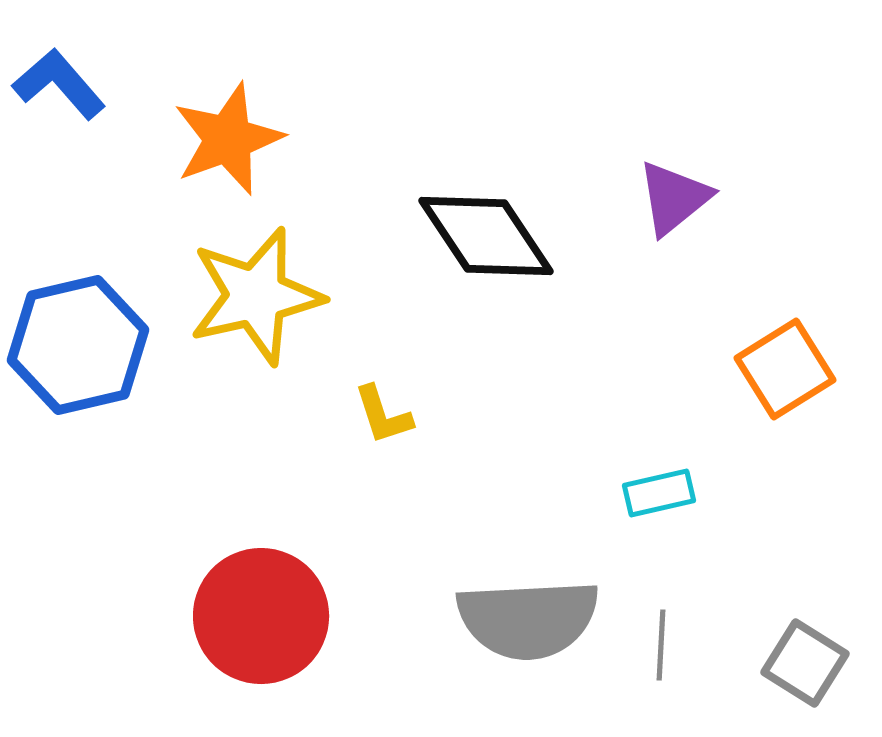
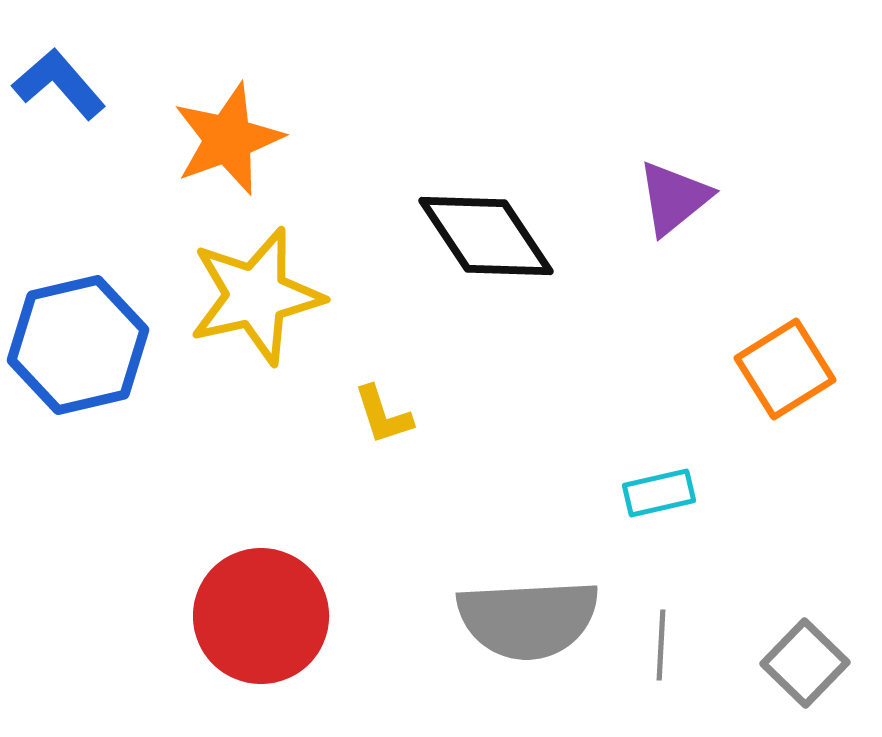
gray square: rotated 12 degrees clockwise
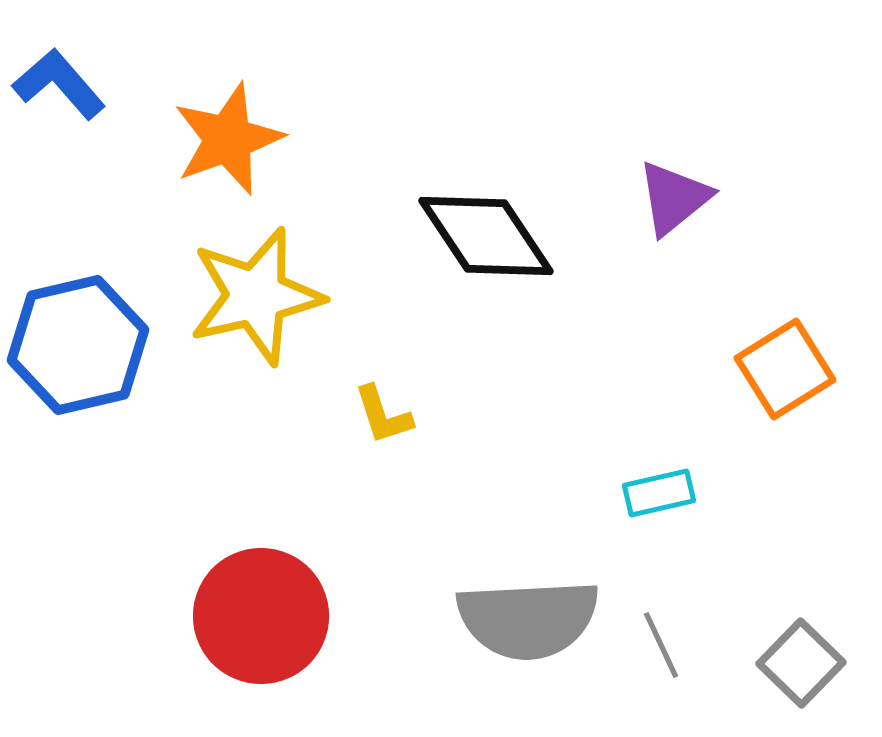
gray line: rotated 28 degrees counterclockwise
gray square: moved 4 px left
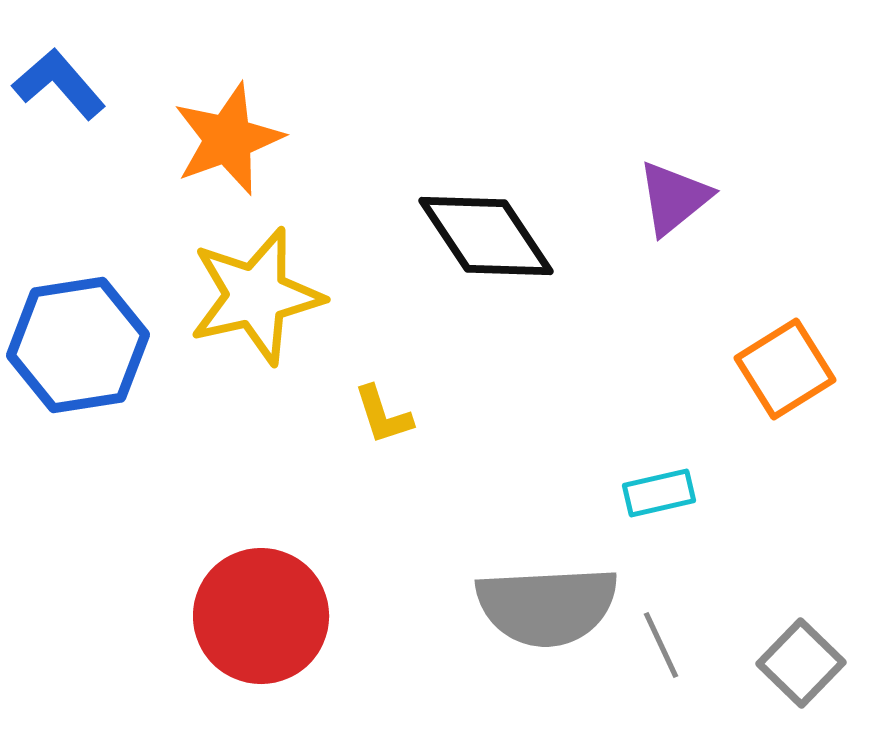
blue hexagon: rotated 4 degrees clockwise
gray semicircle: moved 19 px right, 13 px up
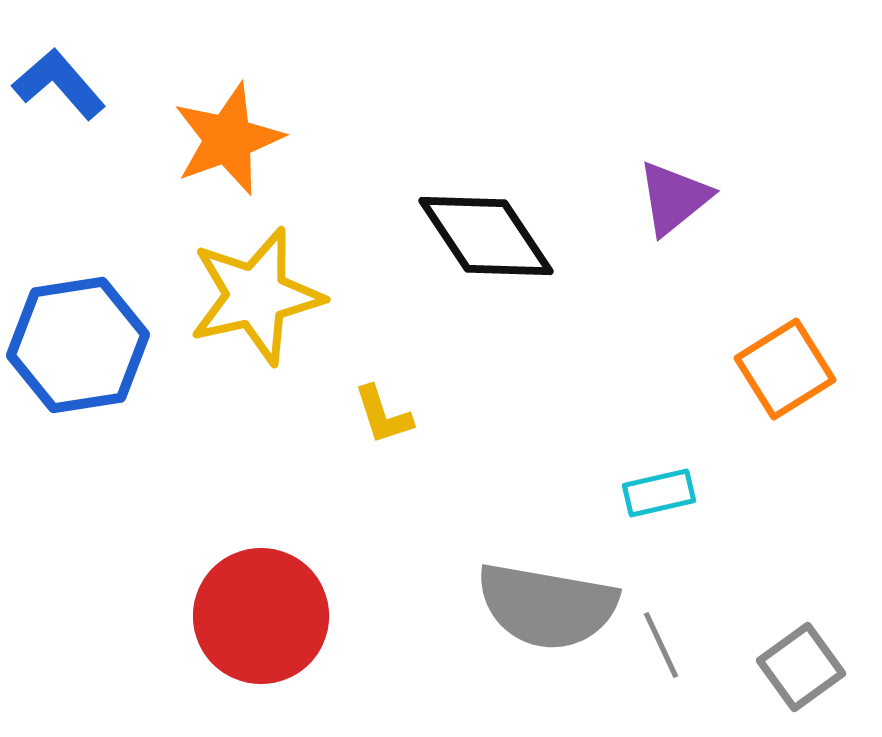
gray semicircle: rotated 13 degrees clockwise
gray square: moved 4 px down; rotated 10 degrees clockwise
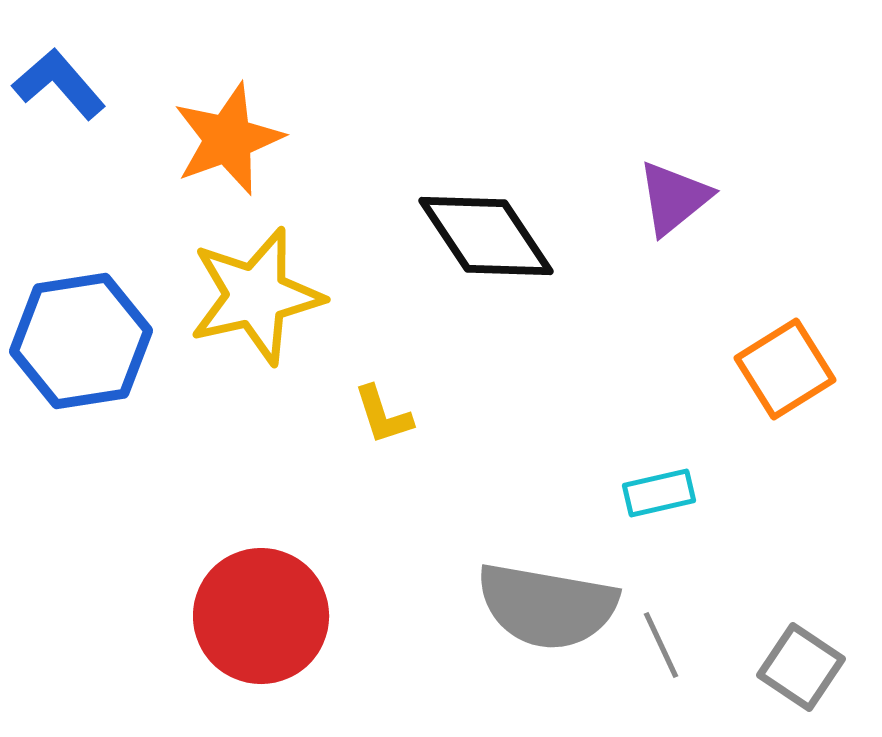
blue hexagon: moved 3 px right, 4 px up
gray square: rotated 20 degrees counterclockwise
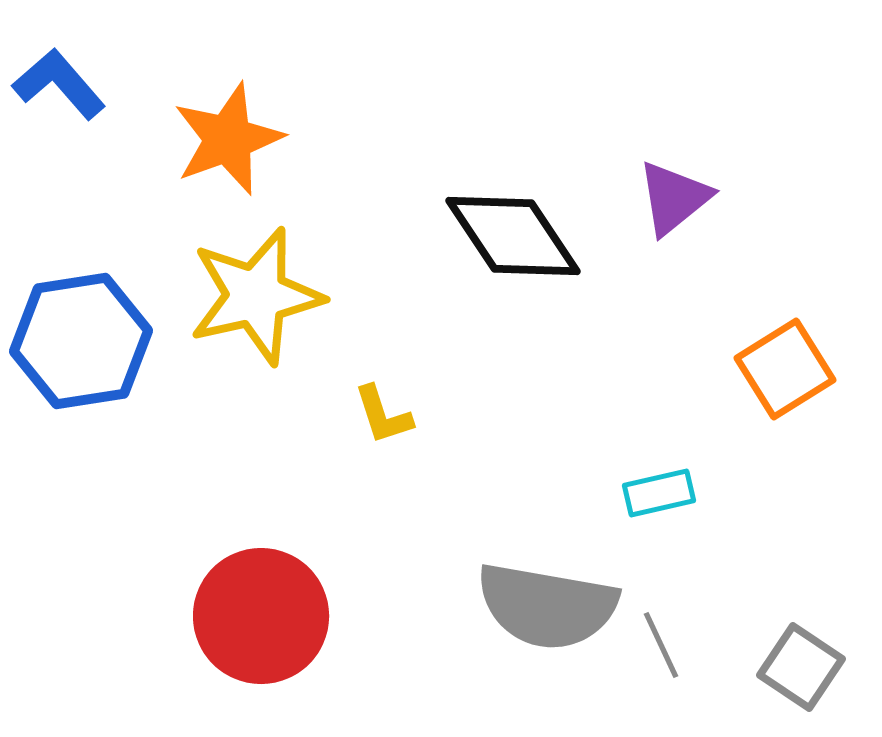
black diamond: moved 27 px right
